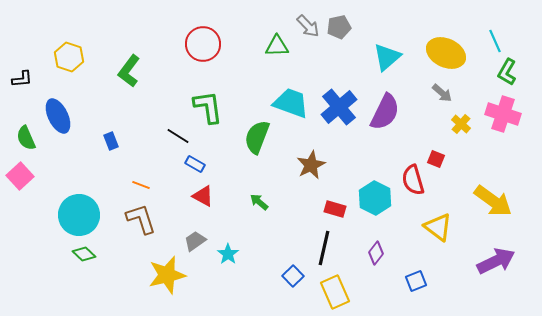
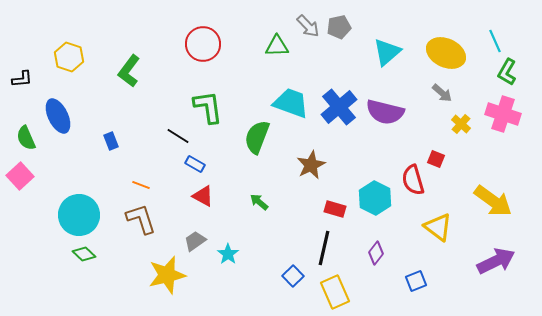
cyan triangle at (387, 57): moved 5 px up
purple semicircle at (385, 112): rotated 78 degrees clockwise
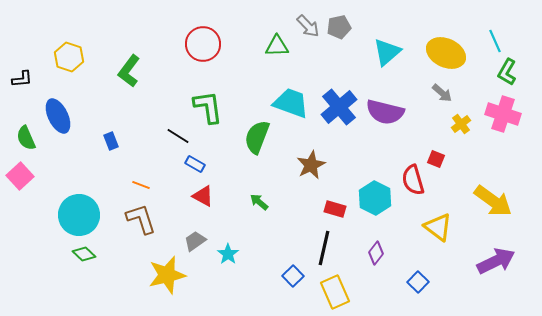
yellow cross at (461, 124): rotated 12 degrees clockwise
blue square at (416, 281): moved 2 px right, 1 px down; rotated 25 degrees counterclockwise
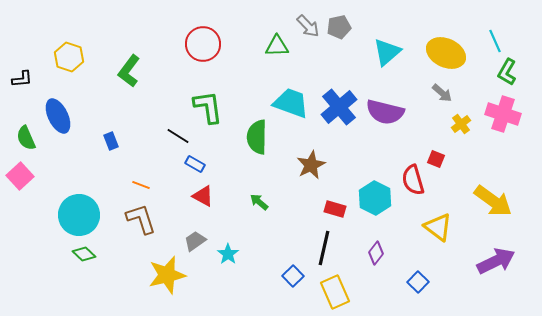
green semicircle at (257, 137): rotated 20 degrees counterclockwise
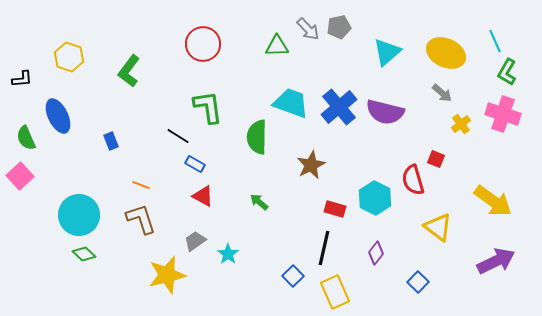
gray arrow at (308, 26): moved 3 px down
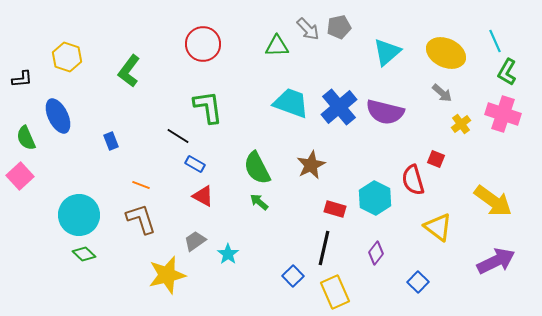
yellow hexagon at (69, 57): moved 2 px left
green semicircle at (257, 137): moved 31 px down; rotated 28 degrees counterclockwise
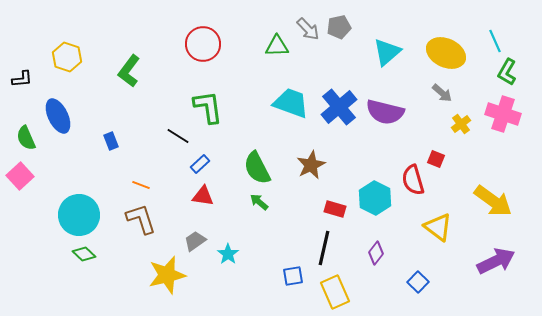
blue rectangle at (195, 164): moved 5 px right; rotated 72 degrees counterclockwise
red triangle at (203, 196): rotated 20 degrees counterclockwise
blue square at (293, 276): rotated 35 degrees clockwise
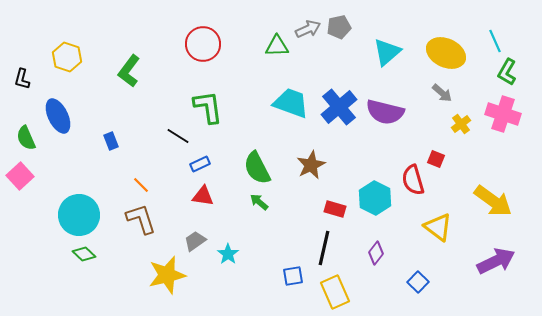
gray arrow at (308, 29): rotated 70 degrees counterclockwise
black L-shape at (22, 79): rotated 110 degrees clockwise
blue rectangle at (200, 164): rotated 18 degrees clockwise
orange line at (141, 185): rotated 24 degrees clockwise
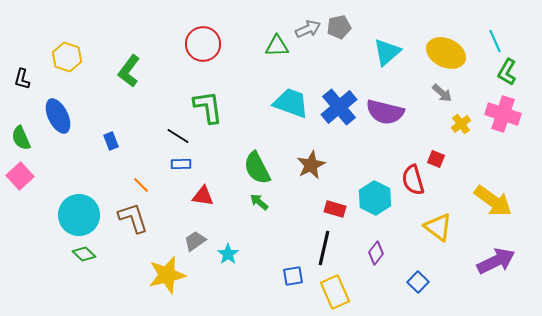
green semicircle at (26, 138): moved 5 px left
blue rectangle at (200, 164): moved 19 px left; rotated 24 degrees clockwise
brown L-shape at (141, 219): moved 8 px left, 1 px up
